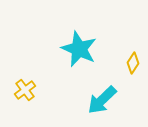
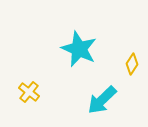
yellow diamond: moved 1 px left, 1 px down
yellow cross: moved 4 px right, 2 px down; rotated 15 degrees counterclockwise
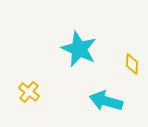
yellow diamond: rotated 30 degrees counterclockwise
cyan arrow: moved 4 px right, 1 px down; rotated 60 degrees clockwise
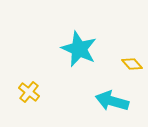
yellow diamond: rotated 45 degrees counterclockwise
cyan arrow: moved 6 px right
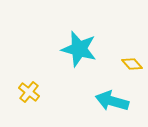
cyan star: rotated 9 degrees counterclockwise
